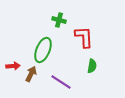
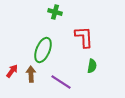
green cross: moved 4 px left, 8 px up
red arrow: moved 1 px left, 5 px down; rotated 48 degrees counterclockwise
brown arrow: rotated 28 degrees counterclockwise
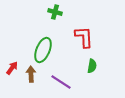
red arrow: moved 3 px up
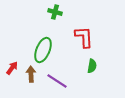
purple line: moved 4 px left, 1 px up
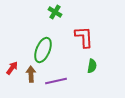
green cross: rotated 16 degrees clockwise
purple line: moved 1 px left; rotated 45 degrees counterclockwise
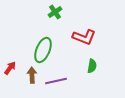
green cross: rotated 24 degrees clockwise
red L-shape: rotated 115 degrees clockwise
red arrow: moved 2 px left
brown arrow: moved 1 px right, 1 px down
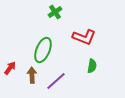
purple line: rotated 30 degrees counterclockwise
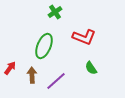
green ellipse: moved 1 px right, 4 px up
green semicircle: moved 1 px left, 2 px down; rotated 136 degrees clockwise
